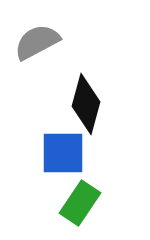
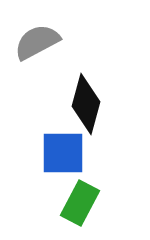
green rectangle: rotated 6 degrees counterclockwise
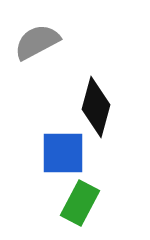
black diamond: moved 10 px right, 3 px down
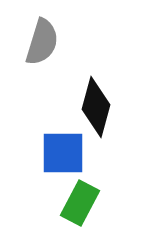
gray semicircle: moved 5 px right; rotated 135 degrees clockwise
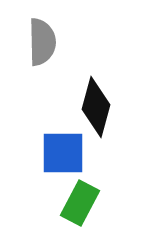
gray semicircle: rotated 18 degrees counterclockwise
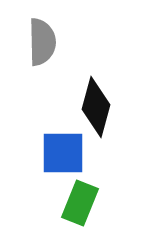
green rectangle: rotated 6 degrees counterclockwise
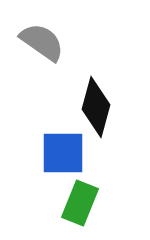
gray semicircle: rotated 54 degrees counterclockwise
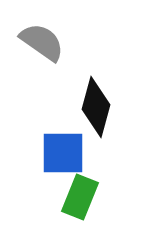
green rectangle: moved 6 px up
